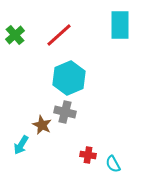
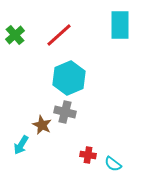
cyan semicircle: rotated 24 degrees counterclockwise
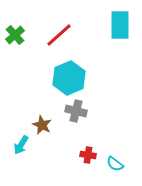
gray cross: moved 11 px right, 1 px up
cyan semicircle: moved 2 px right
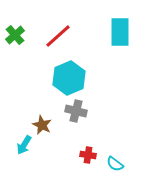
cyan rectangle: moved 7 px down
red line: moved 1 px left, 1 px down
cyan arrow: moved 3 px right
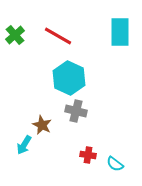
red line: rotated 72 degrees clockwise
cyan hexagon: rotated 12 degrees counterclockwise
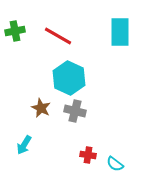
green cross: moved 4 px up; rotated 30 degrees clockwise
gray cross: moved 1 px left
brown star: moved 1 px left, 17 px up
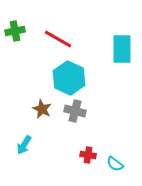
cyan rectangle: moved 2 px right, 17 px down
red line: moved 3 px down
brown star: moved 1 px right, 1 px down
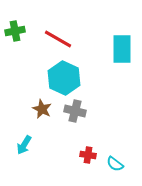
cyan hexagon: moved 5 px left
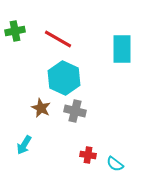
brown star: moved 1 px left, 1 px up
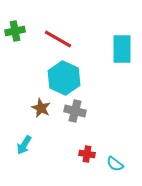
red cross: moved 1 px left, 1 px up
